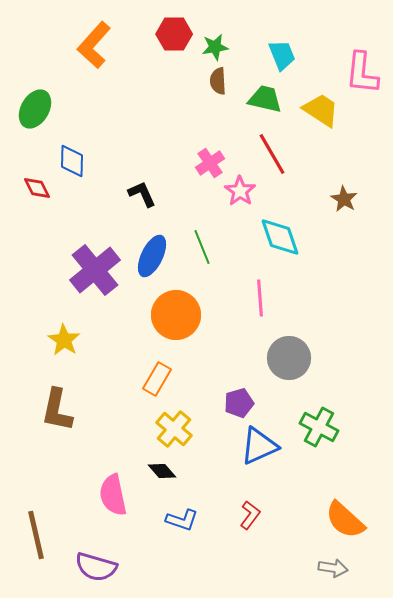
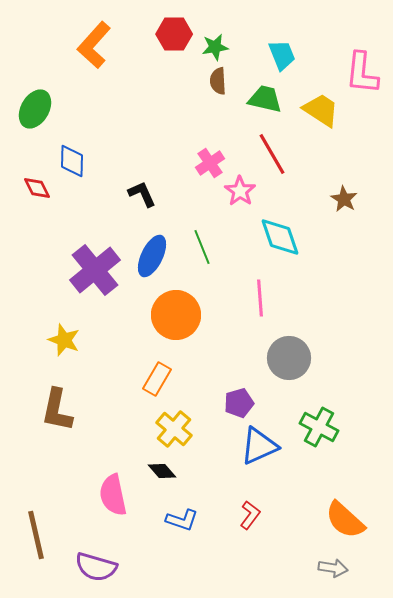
yellow star: rotated 12 degrees counterclockwise
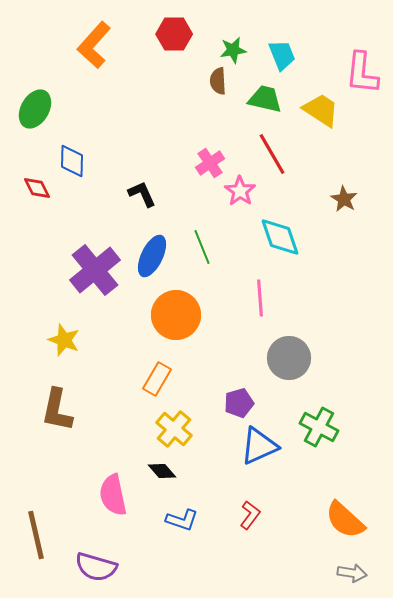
green star: moved 18 px right, 3 px down
gray arrow: moved 19 px right, 5 px down
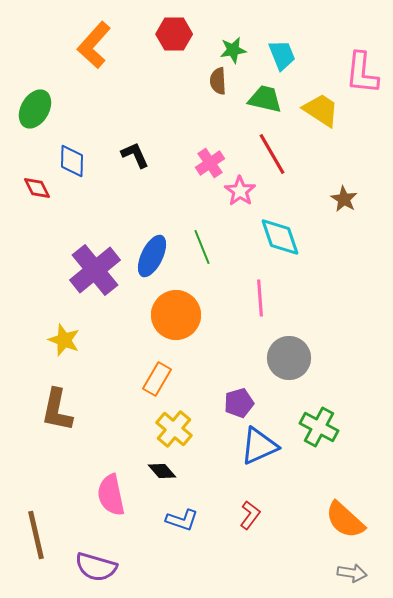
black L-shape: moved 7 px left, 39 px up
pink semicircle: moved 2 px left
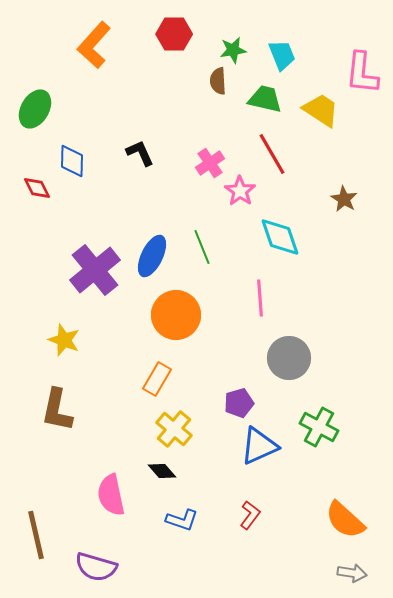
black L-shape: moved 5 px right, 2 px up
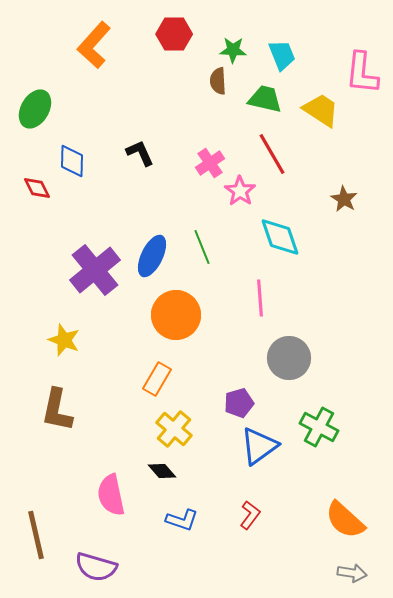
green star: rotated 12 degrees clockwise
blue triangle: rotated 12 degrees counterclockwise
